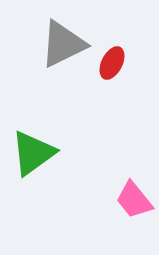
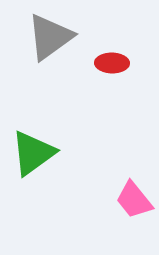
gray triangle: moved 13 px left, 7 px up; rotated 10 degrees counterclockwise
red ellipse: rotated 64 degrees clockwise
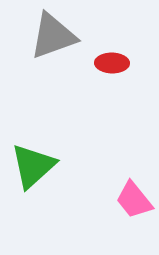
gray triangle: moved 3 px right, 1 px up; rotated 16 degrees clockwise
green triangle: moved 13 px down; rotated 6 degrees counterclockwise
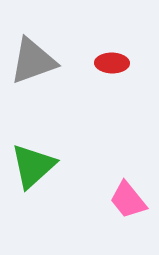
gray triangle: moved 20 px left, 25 px down
pink trapezoid: moved 6 px left
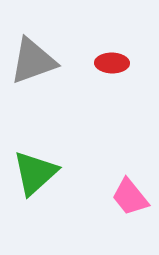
green triangle: moved 2 px right, 7 px down
pink trapezoid: moved 2 px right, 3 px up
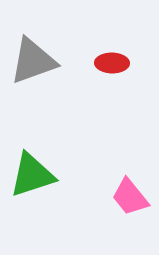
green triangle: moved 3 px left, 2 px down; rotated 24 degrees clockwise
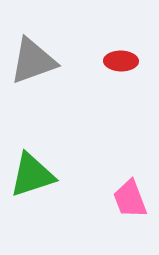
red ellipse: moved 9 px right, 2 px up
pink trapezoid: moved 2 px down; rotated 18 degrees clockwise
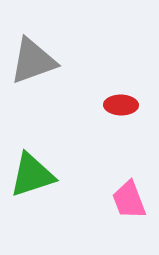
red ellipse: moved 44 px down
pink trapezoid: moved 1 px left, 1 px down
